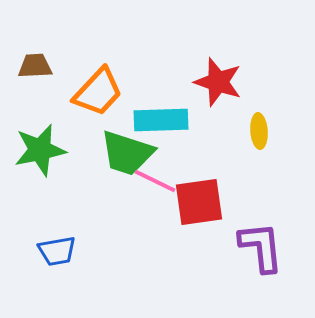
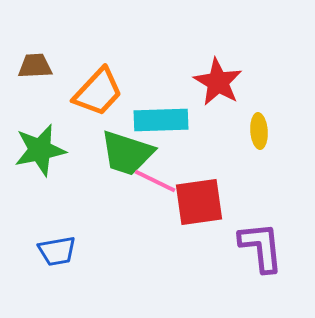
red star: rotated 12 degrees clockwise
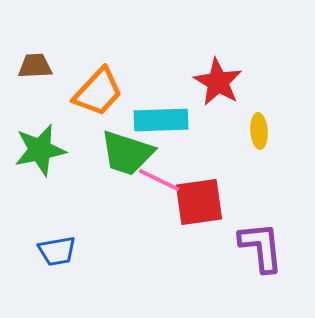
pink line: moved 4 px right, 1 px up
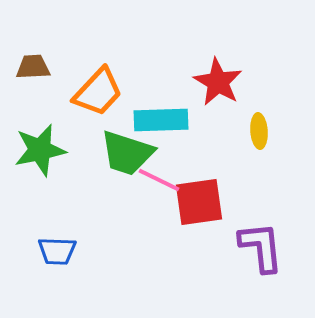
brown trapezoid: moved 2 px left, 1 px down
blue trapezoid: rotated 12 degrees clockwise
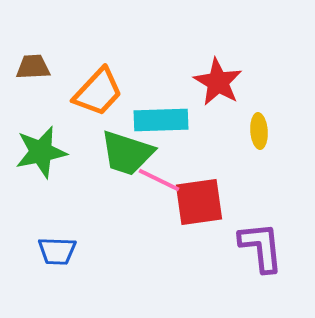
green star: moved 1 px right, 2 px down
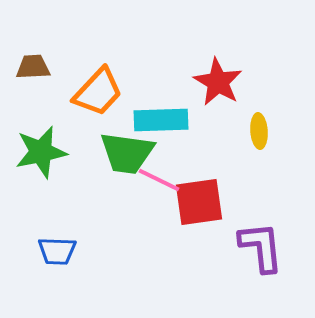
green trapezoid: rotated 10 degrees counterclockwise
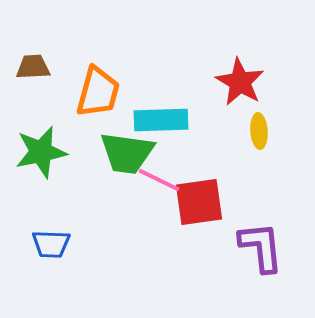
red star: moved 22 px right
orange trapezoid: rotated 28 degrees counterclockwise
blue trapezoid: moved 6 px left, 7 px up
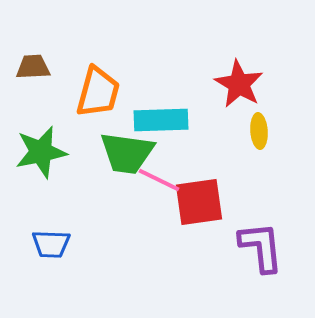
red star: moved 1 px left, 2 px down
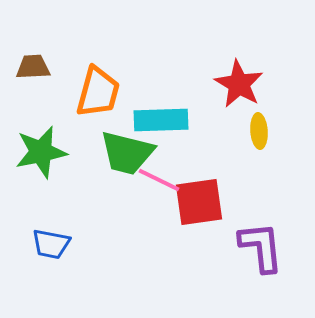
green trapezoid: rotated 6 degrees clockwise
blue trapezoid: rotated 9 degrees clockwise
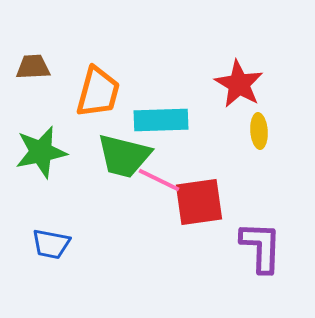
green trapezoid: moved 3 px left, 3 px down
purple L-shape: rotated 8 degrees clockwise
